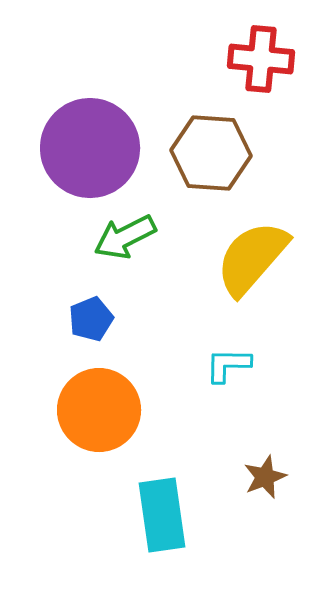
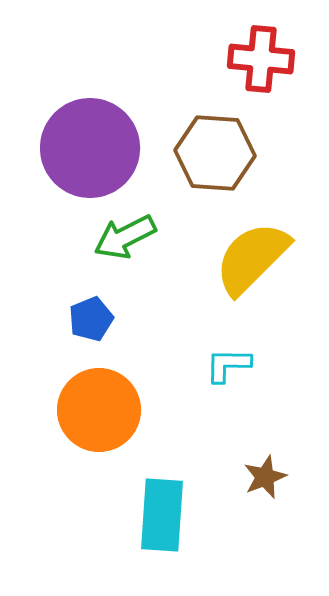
brown hexagon: moved 4 px right
yellow semicircle: rotated 4 degrees clockwise
cyan rectangle: rotated 12 degrees clockwise
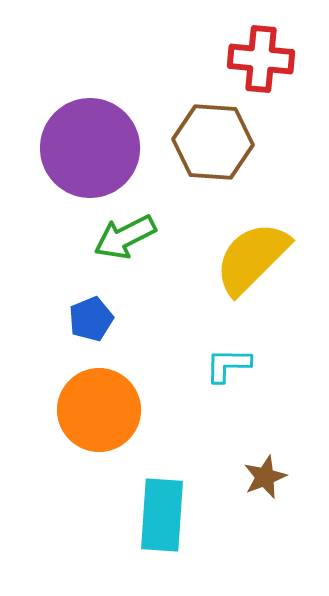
brown hexagon: moved 2 px left, 11 px up
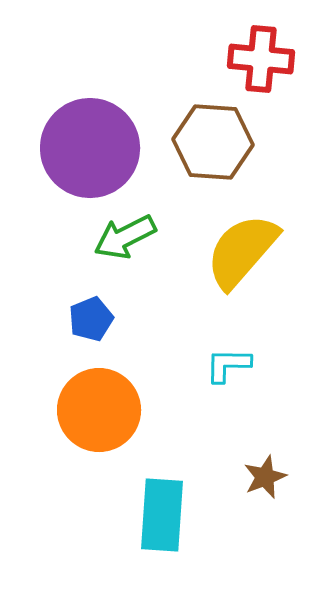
yellow semicircle: moved 10 px left, 7 px up; rotated 4 degrees counterclockwise
